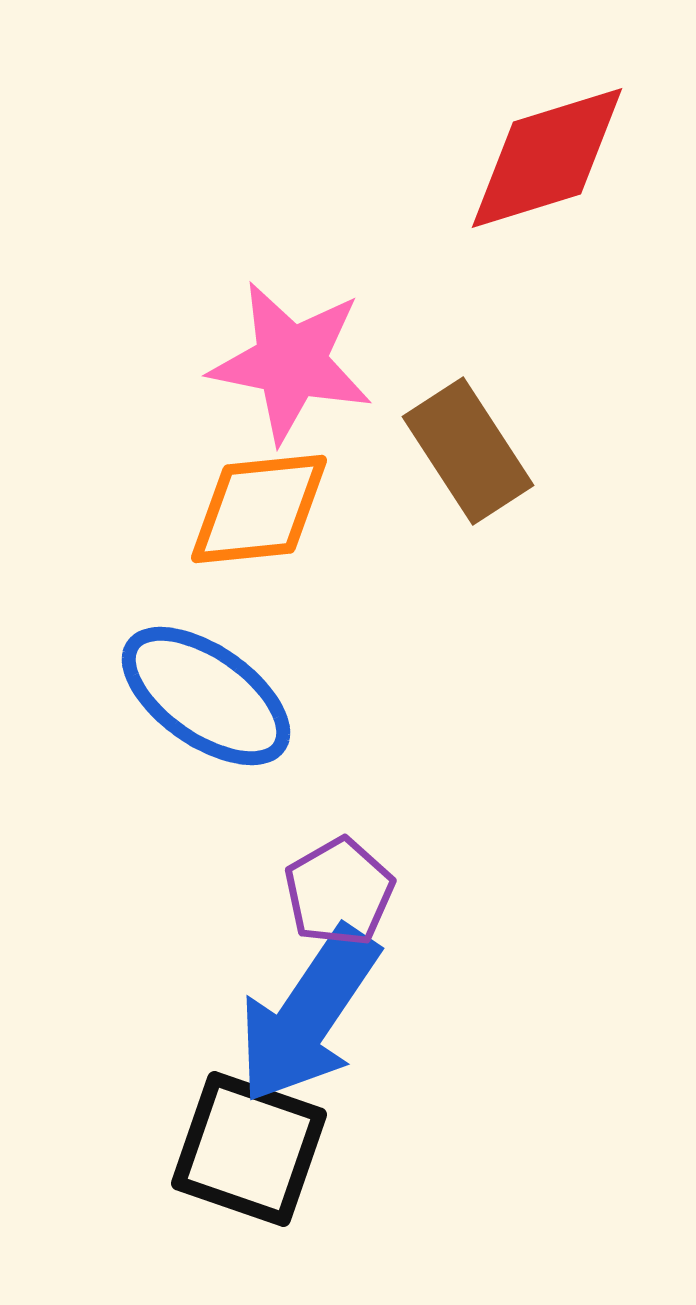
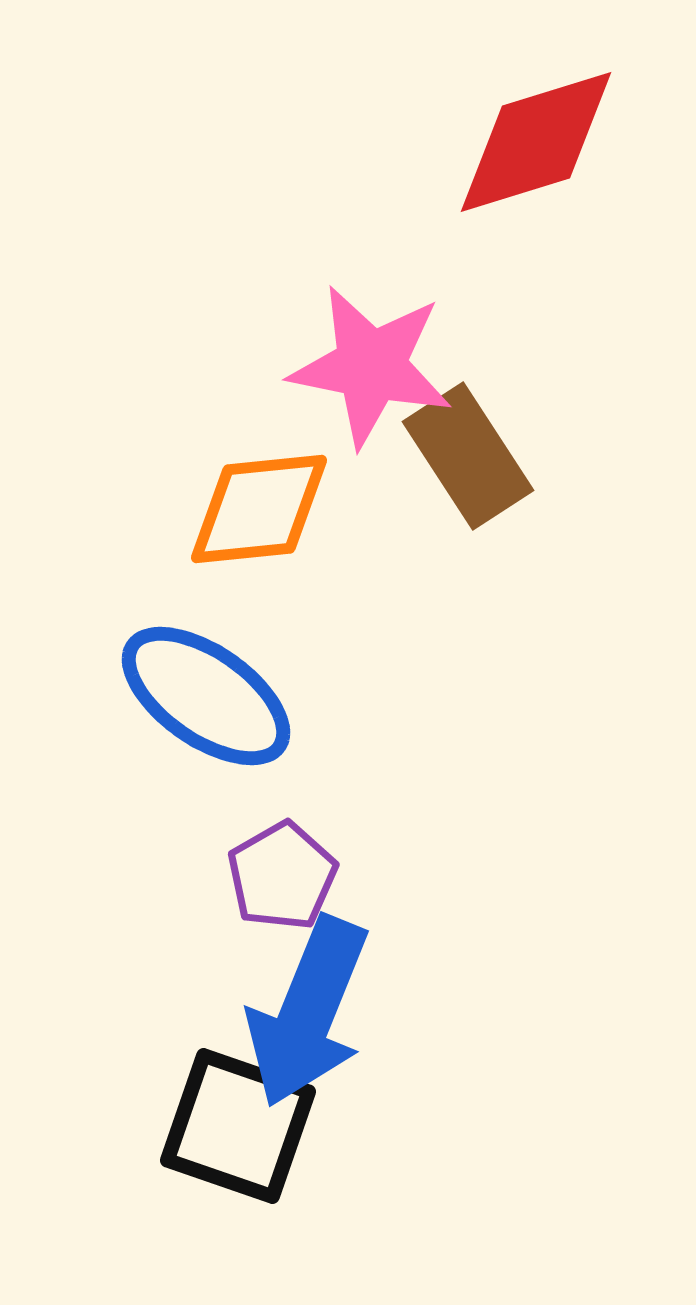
red diamond: moved 11 px left, 16 px up
pink star: moved 80 px right, 4 px down
brown rectangle: moved 5 px down
purple pentagon: moved 57 px left, 16 px up
blue arrow: moved 3 px up; rotated 12 degrees counterclockwise
black square: moved 11 px left, 23 px up
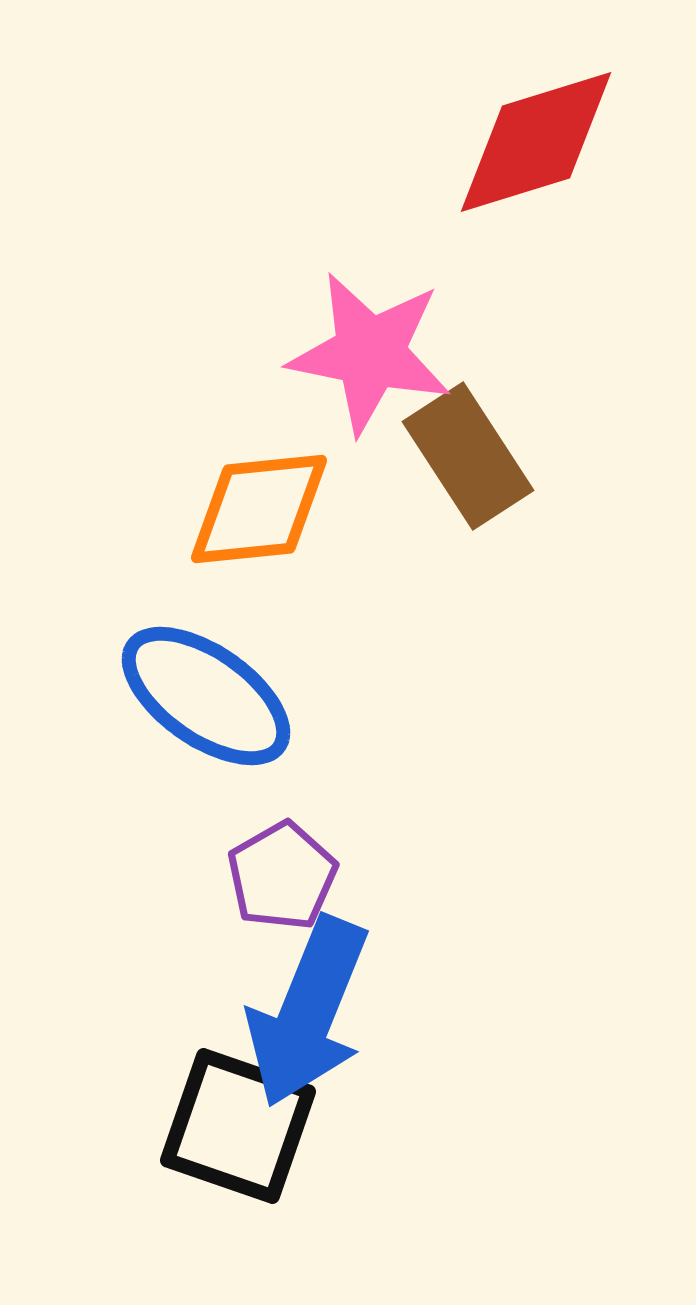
pink star: moved 1 px left, 13 px up
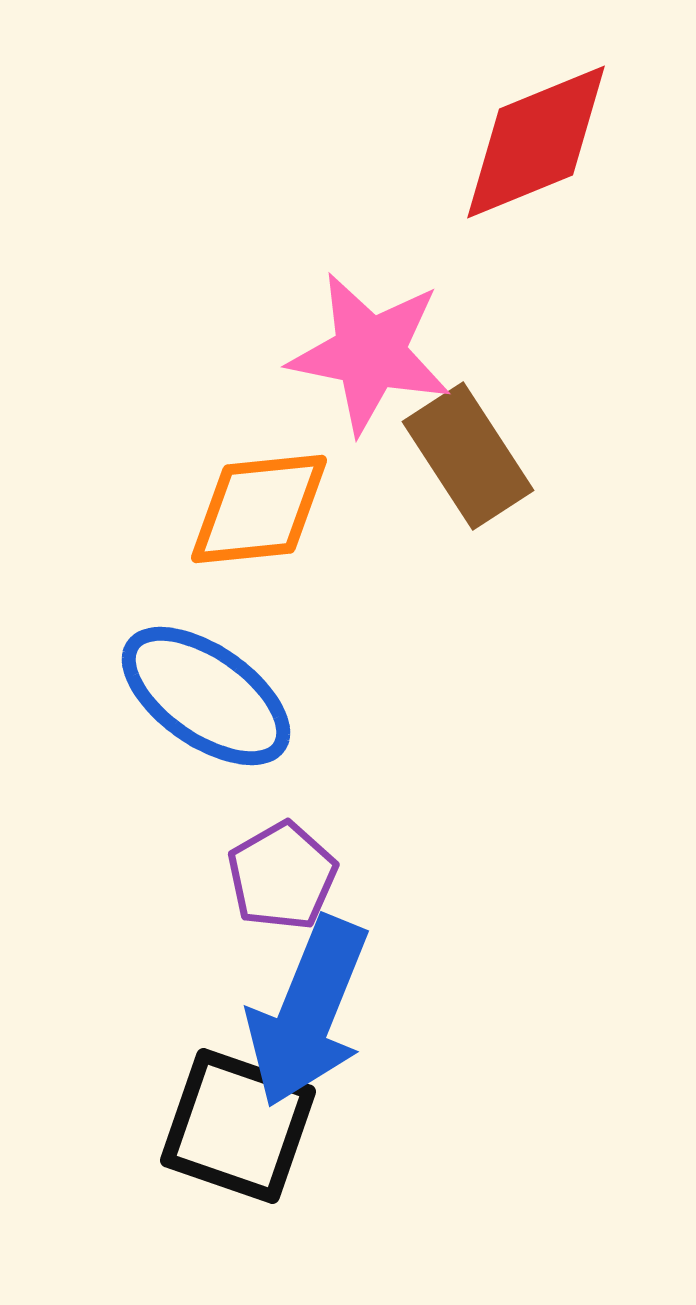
red diamond: rotated 5 degrees counterclockwise
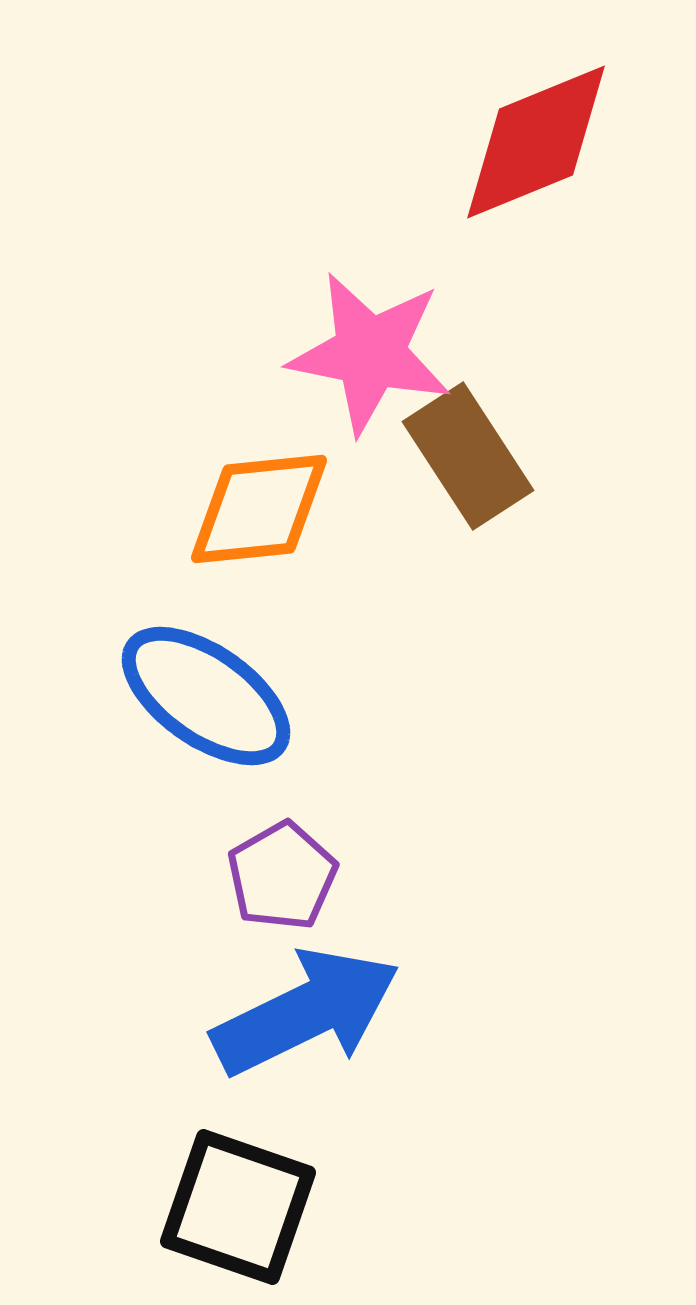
blue arrow: moved 2 px left; rotated 138 degrees counterclockwise
black square: moved 81 px down
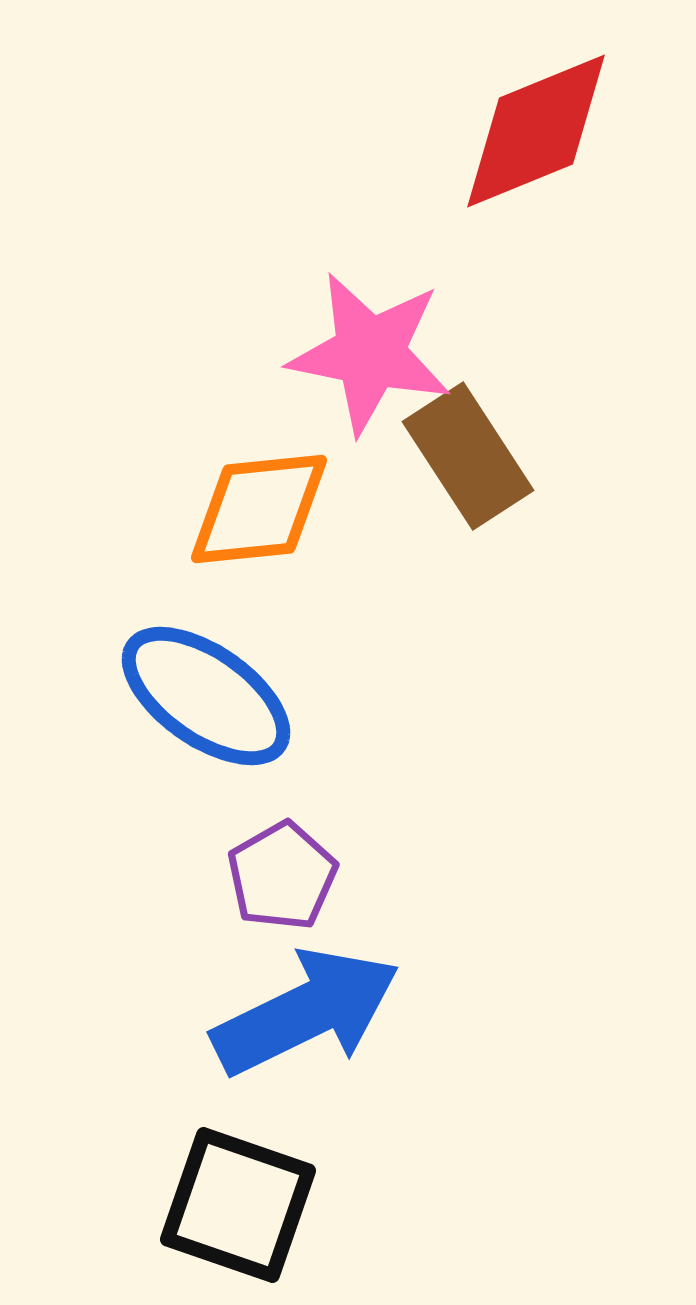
red diamond: moved 11 px up
black square: moved 2 px up
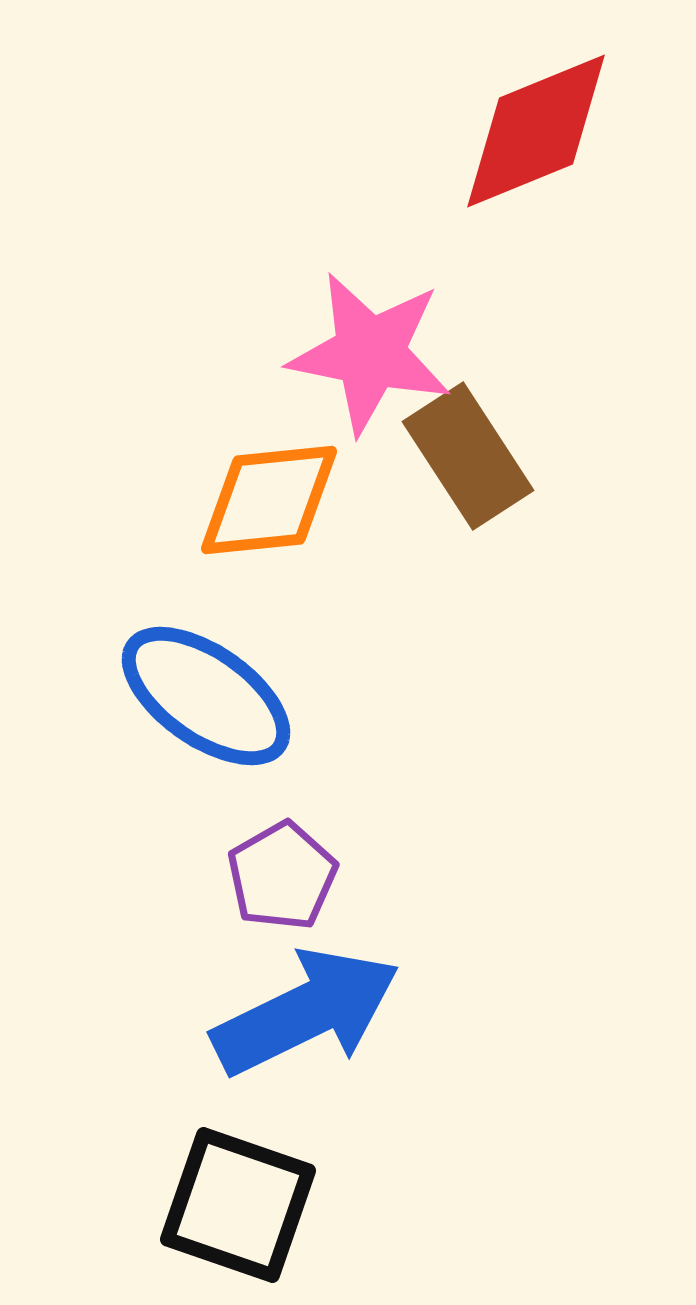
orange diamond: moved 10 px right, 9 px up
